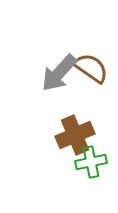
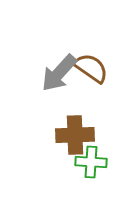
brown cross: rotated 21 degrees clockwise
green cross: rotated 16 degrees clockwise
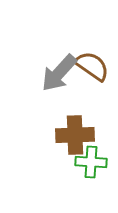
brown semicircle: moved 1 px right, 2 px up
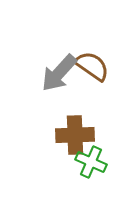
green cross: rotated 20 degrees clockwise
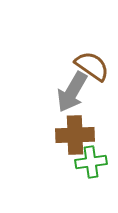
gray arrow: moved 13 px right, 19 px down; rotated 12 degrees counterclockwise
green cross: rotated 32 degrees counterclockwise
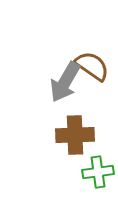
gray arrow: moved 7 px left, 10 px up
green cross: moved 7 px right, 10 px down
